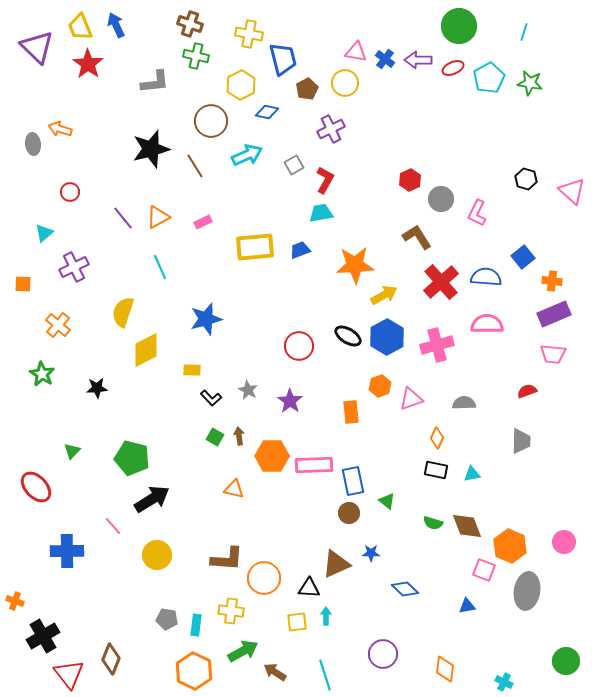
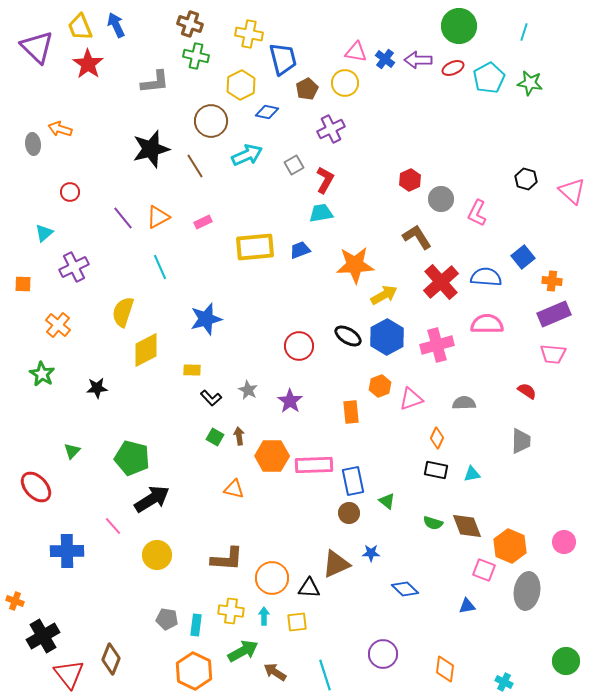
red semicircle at (527, 391): rotated 54 degrees clockwise
orange circle at (264, 578): moved 8 px right
cyan arrow at (326, 616): moved 62 px left
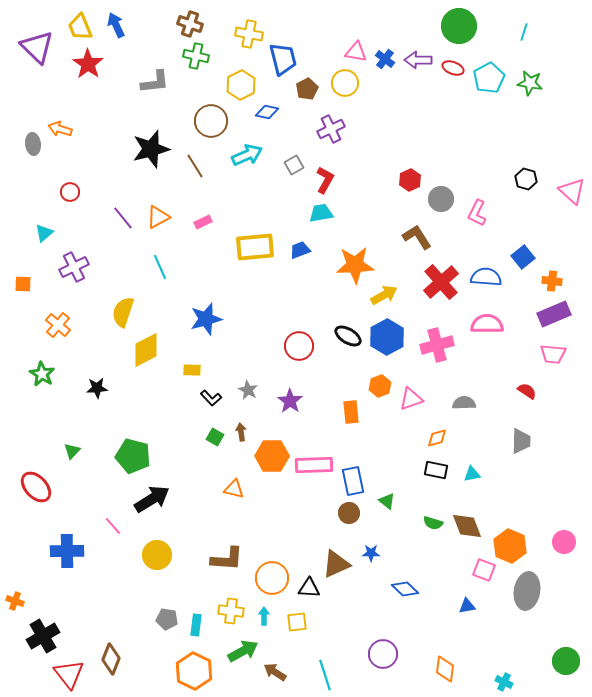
red ellipse at (453, 68): rotated 45 degrees clockwise
brown arrow at (239, 436): moved 2 px right, 4 px up
orange diamond at (437, 438): rotated 50 degrees clockwise
green pentagon at (132, 458): moved 1 px right, 2 px up
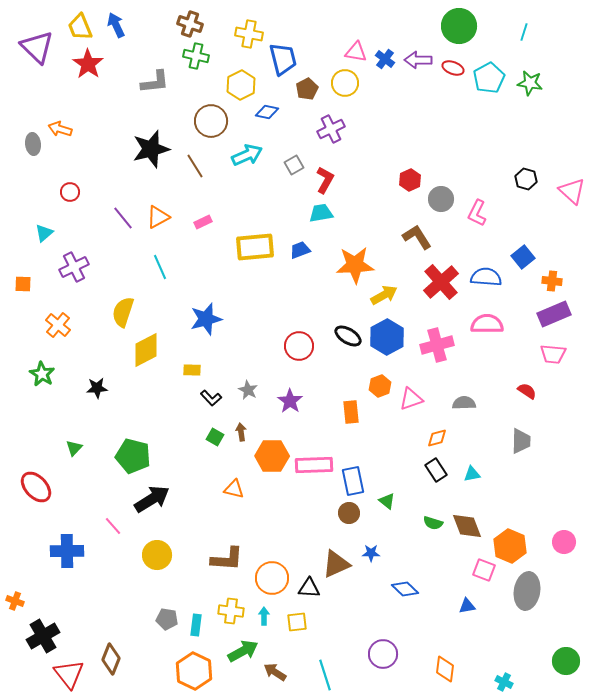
green triangle at (72, 451): moved 2 px right, 3 px up
black rectangle at (436, 470): rotated 45 degrees clockwise
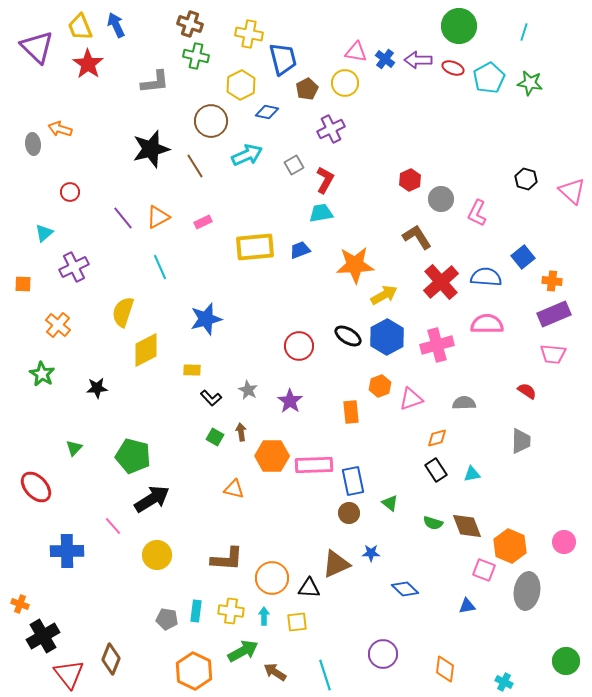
green triangle at (387, 501): moved 3 px right, 2 px down
orange cross at (15, 601): moved 5 px right, 3 px down
cyan rectangle at (196, 625): moved 14 px up
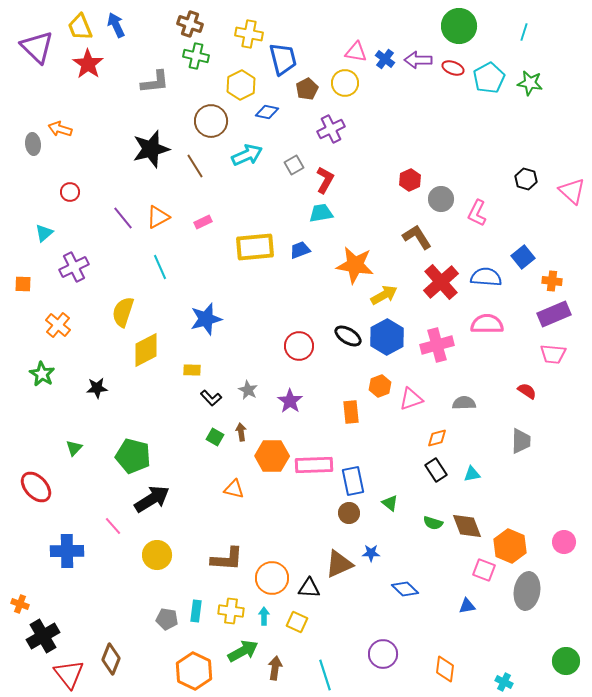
orange star at (355, 265): rotated 12 degrees clockwise
brown triangle at (336, 564): moved 3 px right
yellow square at (297, 622): rotated 30 degrees clockwise
brown arrow at (275, 672): moved 4 px up; rotated 65 degrees clockwise
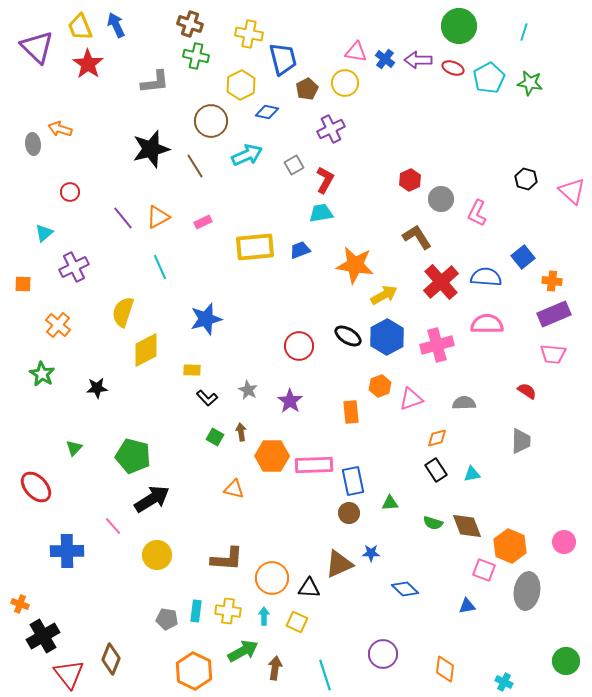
black L-shape at (211, 398): moved 4 px left
green triangle at (390, 503): rotated 42 degrees counterclockwise
yellow cross at (231, 611): moved 3 px left
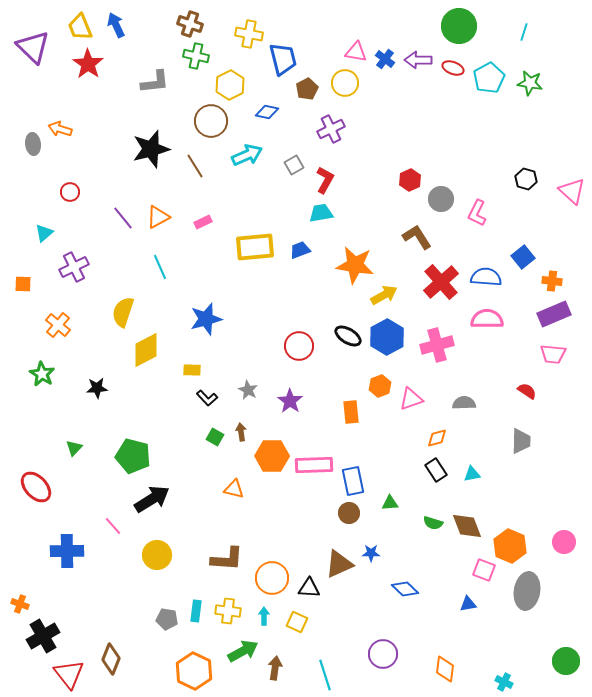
purple triangle at (37, 47): moved 4 px left
yellow hexagon at (241, 85): moved 11 px left
pink semicircle at (487, 324): moved 5 px up
blue triangle at (467, 606): moved 1 px right, 2 px up
